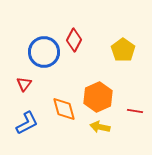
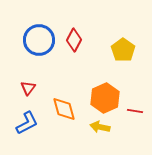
blue circle: moved 5 px left, 12 px up
red triangle: moved 4 px right, 4 px down
orange hexagon: moved 7 px right, 1 px down
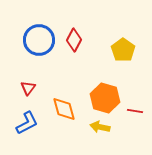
orange hexagon: rotated 20 degrees counterclockwise
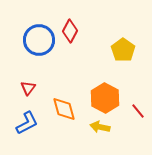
red diamond: moved 4 px left, 9 px up
orange hexagon: rotated 12 degrees clockwise
red line: moved 3 px right; rotated 42 degrees clockwise
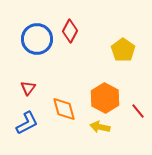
blue circle: moved 2 px left, 1 px up
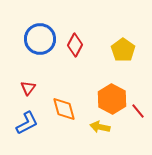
red diamond: moved 5 px right, 14 px down
blue circle: moved 3 px right
orange hexagon: moved 7 px right, 1 px down
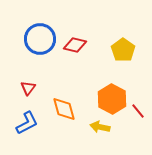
red diamond: rotated 75 degrees clockwise
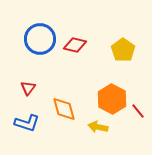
blue L-shape: rotated 45 degrees clockwise
yellow arrow: moved 2 px left
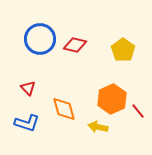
red triangle: rotated 21 degrees counterclockwise
orange hexagon: rotated 8 degrees clockwise
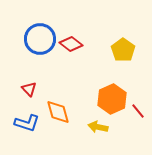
red diamond: moved 4 px left, 1 px up; rotated 25 degrees clockwise
red triangle: moved 1 px right, 1 px down
orange diamond: moved 6 px left, 3 px down
